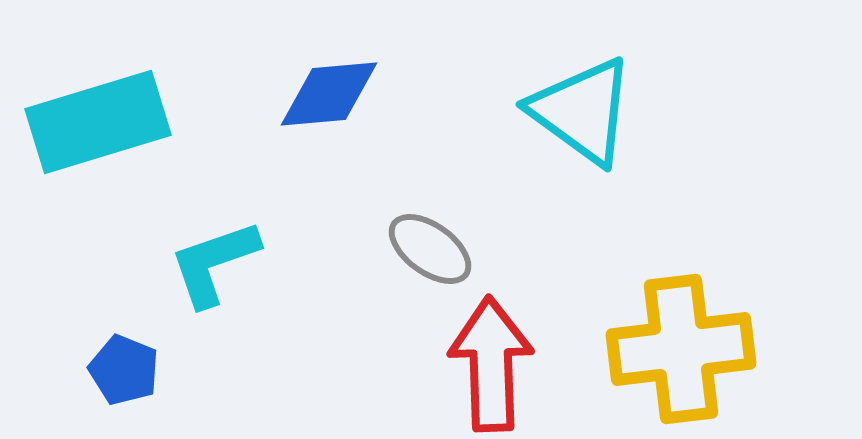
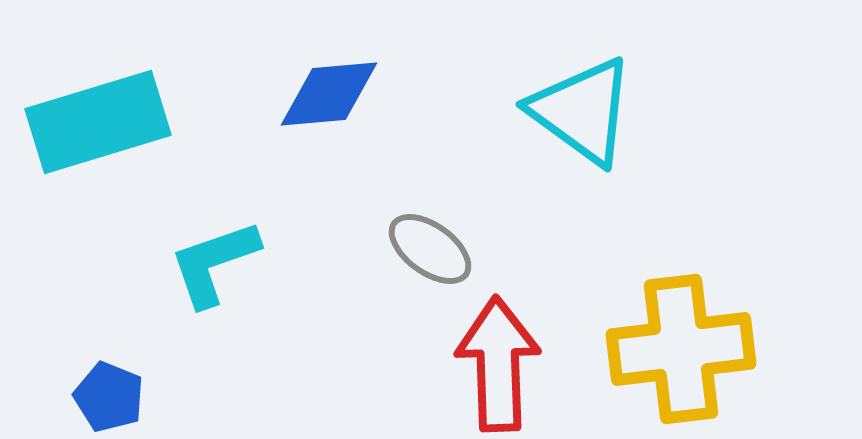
red arrow: moved 7 px right
blue pentagon: moved 15 px left, 27 px down
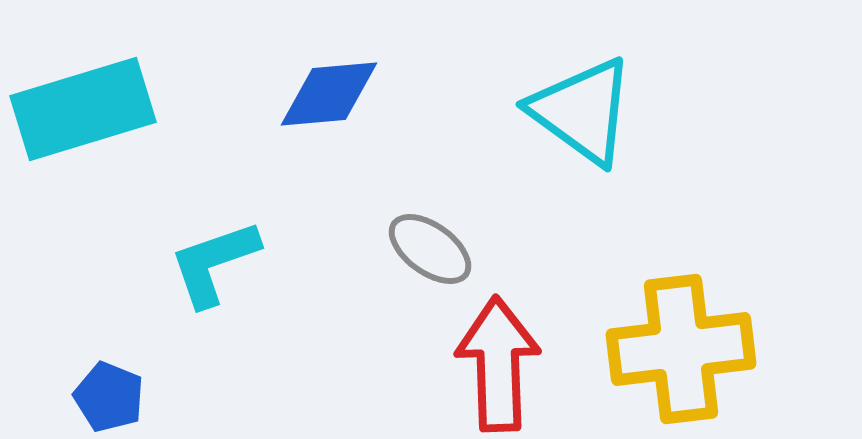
cyan rectangle: moved 15 px left, 13 px up
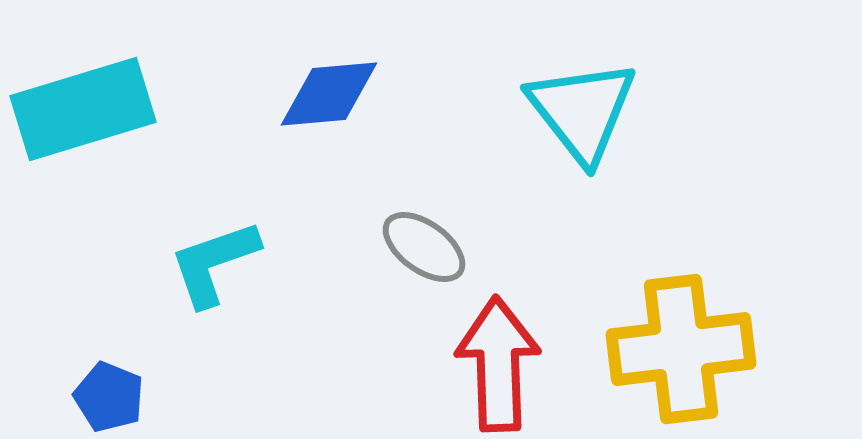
cyan triangle: rotated 16 degrees clockwise
gray ellipse: moved 6 px left, 2 px up
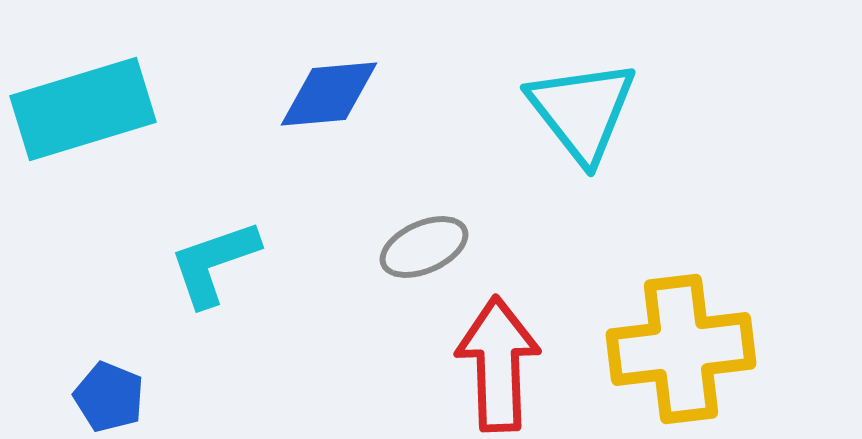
gray ellipse: rotated 60 degrees counterclockwise
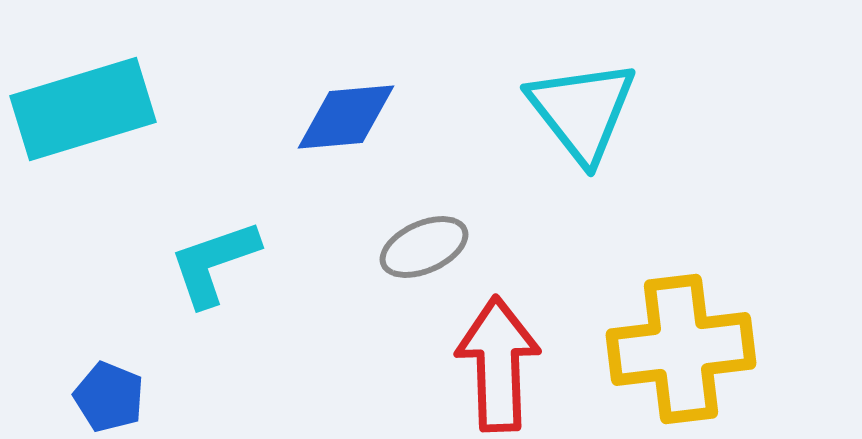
blue diamond: moved 17 px right, 23 px down
